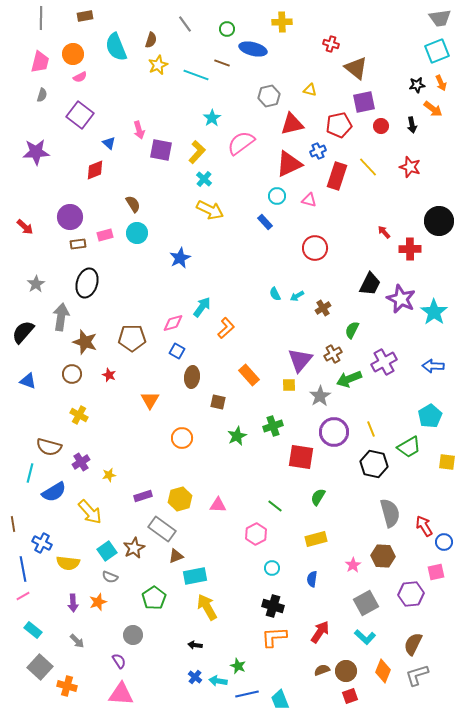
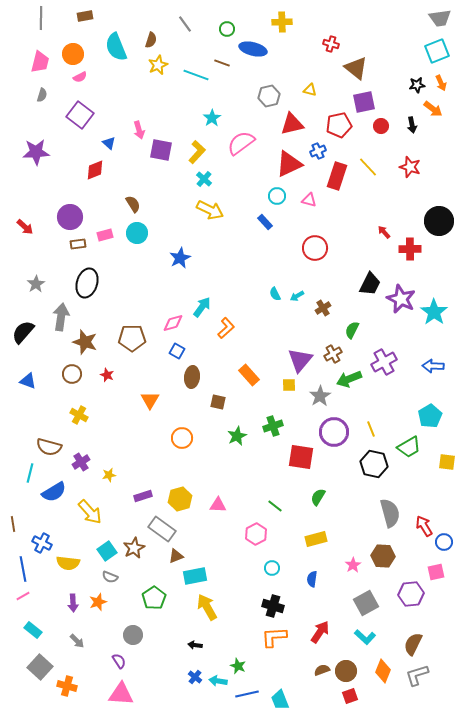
red star at (109, 375): moved 2 px left
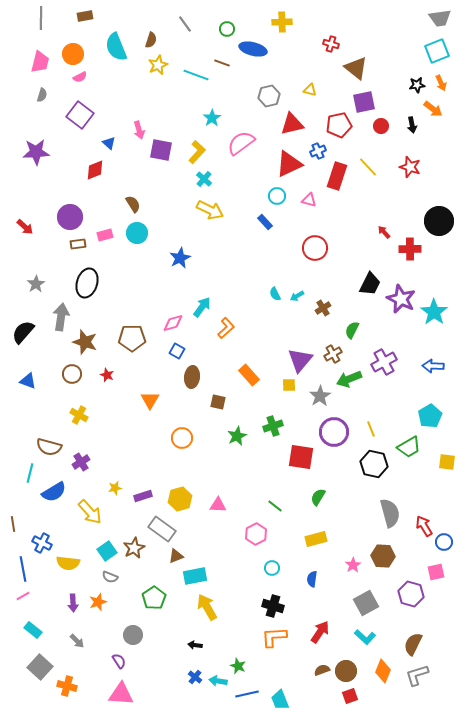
yellow star at (109, 475): moved 6 px right, 13 px down
purple hexagon at (411, 594): rotated 20 degrees clockwise
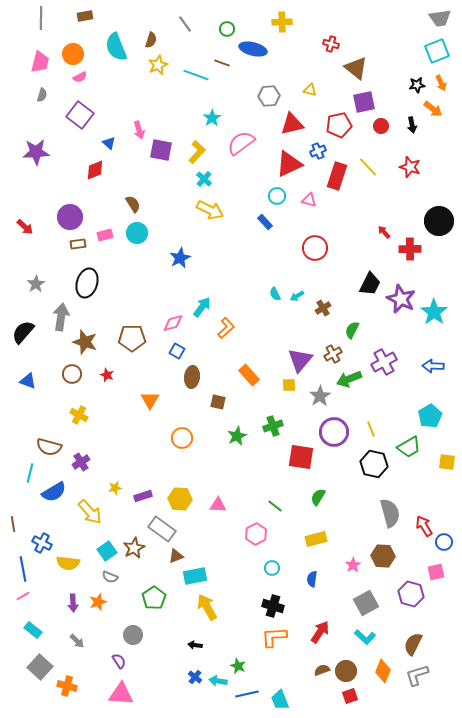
gray hexagon at (269, 96): rotated 10 degrees clockwise
yellow hexagon at (180, 499): rotated 20 degrees clockwise
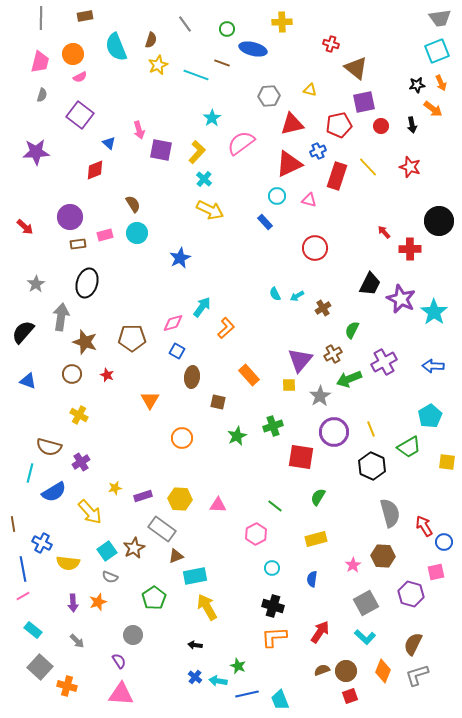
black hexagon at (374, 464): moved 2 px left, 2 px down; rotated 12 degrees clockwise
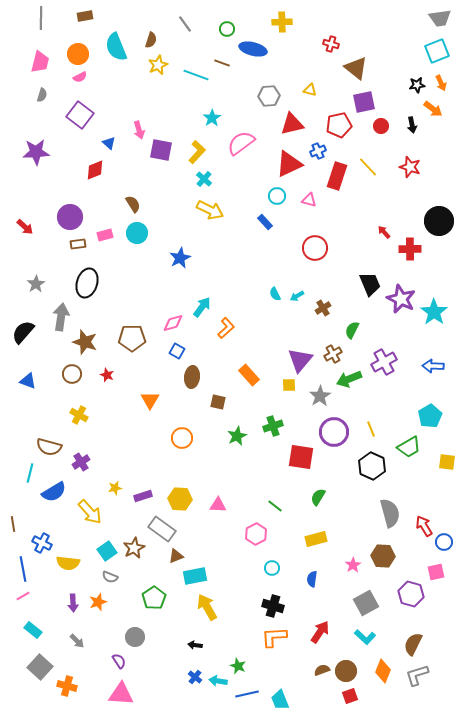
orange circle at (73, 54): moved 5 px right
black trapezoid at (370, 284): rotated 50 degrees counterclockwise
gray circle at (133, 635): moved 2 px right, 2 px down
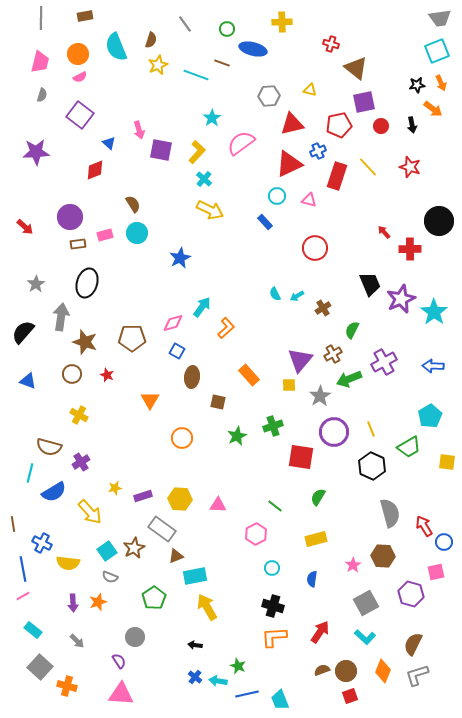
purple star at (401, 299): rotated 24 degrees clockwise
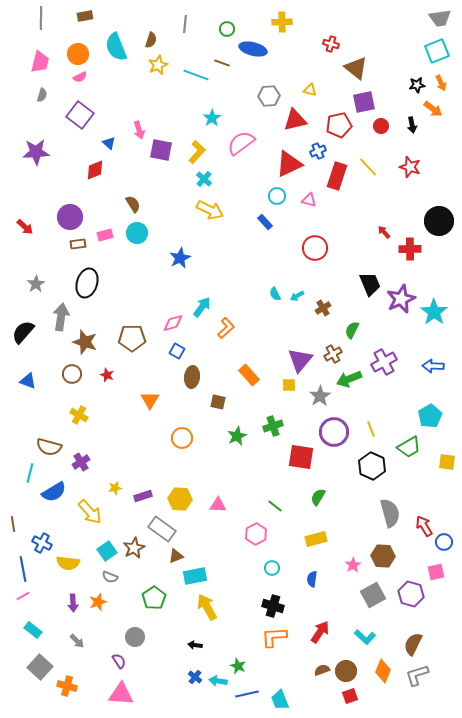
gray line at (185, 24): rotated 42 degrees clockwise
red triangle at (292, 124): moved 3 px right, 4 px up
gray square at (366, 603): moved 7 px right, 8 px up
